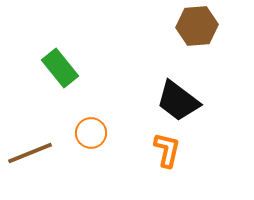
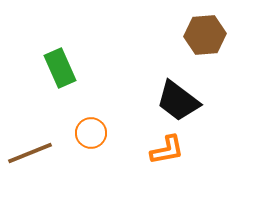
brown hexagon: moved 8 px right, 9 px down
green rectangle: rotated 15 degrees clockwise
orange L-shape: rotated 66 degrees clockwise
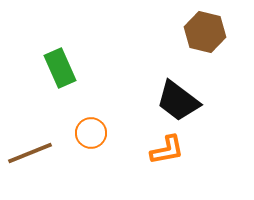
brown hexagon: moved 3 px up; rotated 18 degrees clockwise
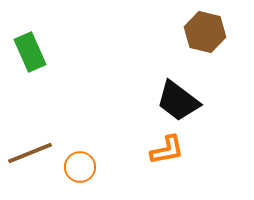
green rectangle: moved 30 px left, 16 px up
orange circle: moved 11 px left, 34 px down
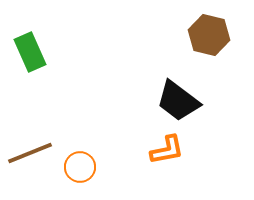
brown hexagon: moved 4 px right, 3 px down
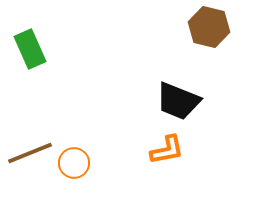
brown hexagon: moved 8 px up
green rectangle: moved 3 px up
black trapezoid: rotated 15 degrees counterclockwise
orange circle: moved 6 px left, 4 px up
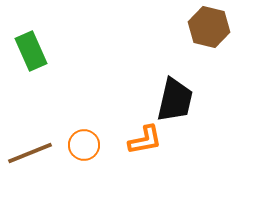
green rectangle: moved 1 px right, 2 px down
black trapezoid: moved 3 px left, 1 px up; rotated 99 degrees counterclockwise
orange L-shape: moved 22 px left, 10 px up
orange circle: moved 10 px right, 18 px up
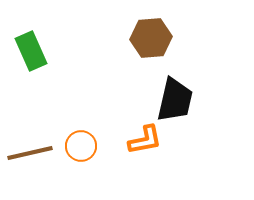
brown hexagon: moved 58 px left, 11 px down; rotated 18 degrees counterclockwise
orange circle: moved 3 px left, 1 px down
brown line: rotated 9 degrees clockwise
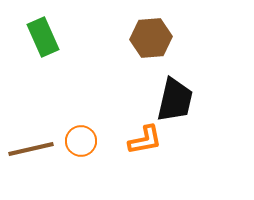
green rectangle: moved 12 px right, 14 px up
orange circle: moved 5 px up
brown line: moved 1 px right, 4 px up
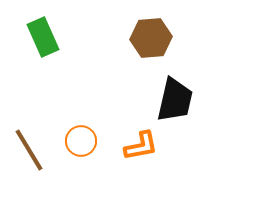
orange L-shape: moved 4 px left, 6 px down
brown line: moved 2 px left, 1 px down; rotated 72 degrees clockwise
